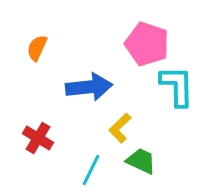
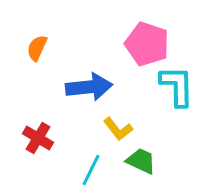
yellow L-shape: moved 2 px left, 1 px down; rotated 84 degrees counterclockwise
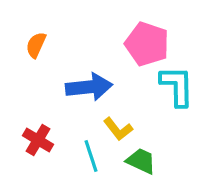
orange semicircle: moved 1 px left, 3 px up
red cross: moved 2 px down
cyan line: moved 14 px up; rotated 44 degrees counterclockwise
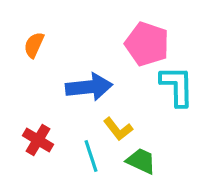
orange semicircle: moved 2 px left
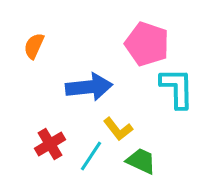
orange semicircle: moved 1 px down
cyan L-shape: moved 2 px down
red cross: moved 12 px right, 4 px down; rotated 28 degrees clockwise
cyan line: rotated 52 degrees clockwise
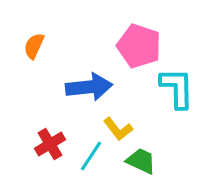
pink pentagon: moved 8 px left, 2 px down
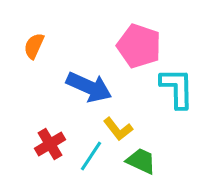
blue arrow: rotated 30 degrees clockwise
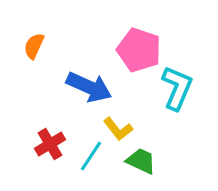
pink pentagon: moved 4 px down
cyan L-shape: rotated 24 degrees clockwise
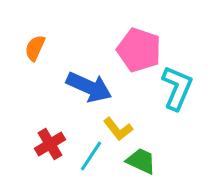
orange semicircle: moved 1 px right, 2 px down
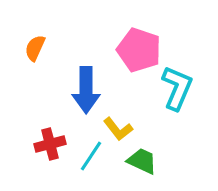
blue arrow: moved 3 px left, 3 px down; rotated 66 degrees clockwise
red cross: rotated 16 degrees clockwise
green trapezoid: moved 1 px right
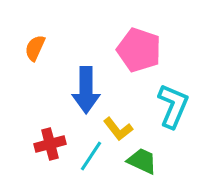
cyan L-shape: moved 4 px left, 18 px down
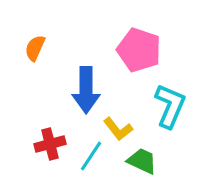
cyan L-shape: moved 3 px left
